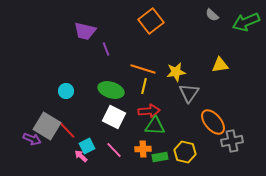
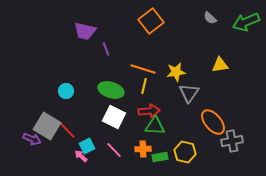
gray semicircle: moved 2 px left, 3 px down
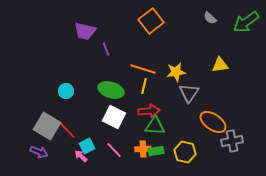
green arrow: rotated 12 degrees counterclockwise
orange ellipse: rotated 16 degrees counterclockwise
purple arrow: moved 7 px right, 13 px down
green rectangle: moved 4 px left, 6 px up
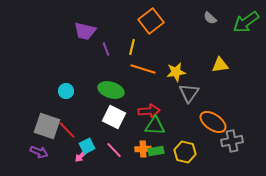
yellow line: moved 12 px left, 39 px up
gray square: rotated 12 degrees counterclockwise
pink arrow: rotated 88 degrees counterclockwise
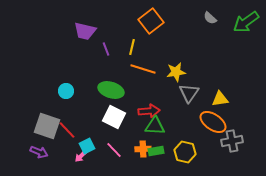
yellow triangle: moved 34 px down
